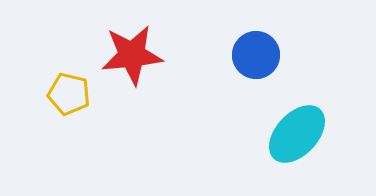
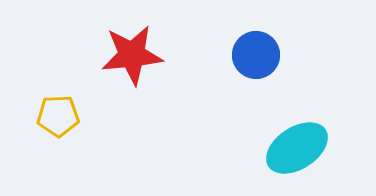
yellow pentagon: moved 11 px left, 22 px down; rotated 15 degrees counterclockwise
cyan ellipse: moved 14 px down; rotated 14 degrees clockwise
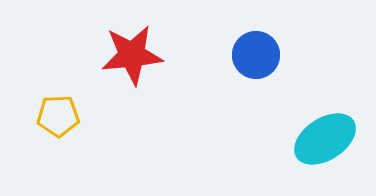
cyan ellipse: moved 28 px right, 9 px up
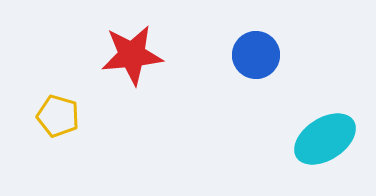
yellow pentagon: rotated 18 degrees clockwise
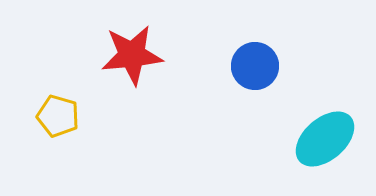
blue circle: moved 1 px left, 11 px down
cyan ellipse: rotated 8 degrees counterclockwise
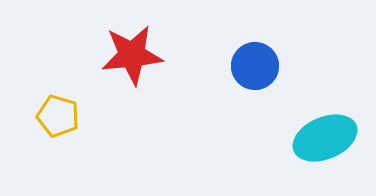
cyan ellipse: moved 1 px up; rotated 18 degrees clockwise
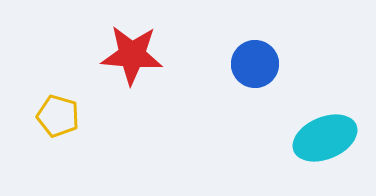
red star: rotated 10 degrees clockwise
blue circle: moved 2 px up
